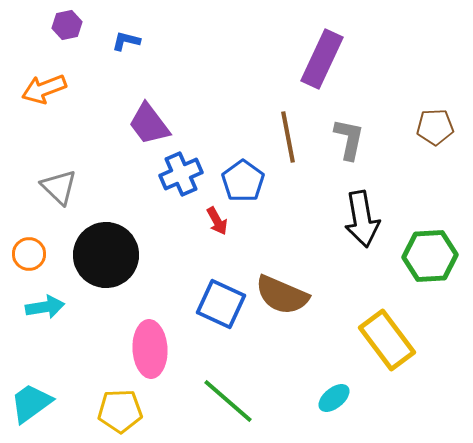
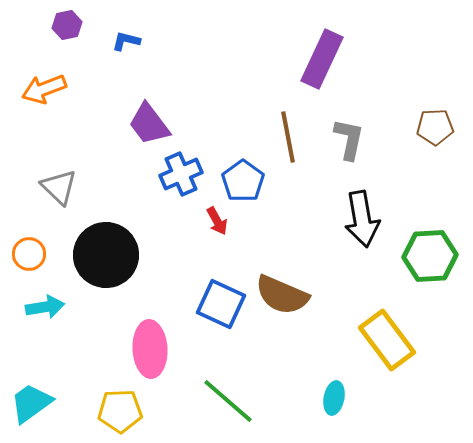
cyan ellipse: rotated 40 degrees counterclockwise
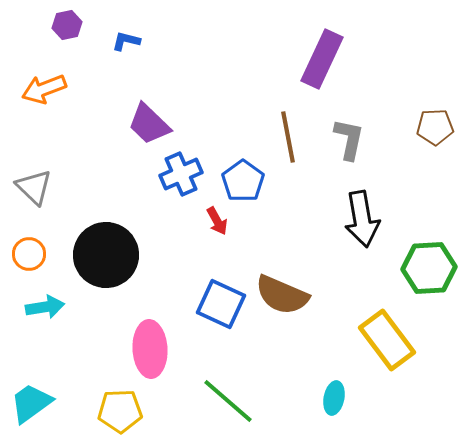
purple trapezoid: rotated 9 degrees counterclockwise
gray triangle: moved 25 px left
green hexagon: moved 1 px left, 12 px down
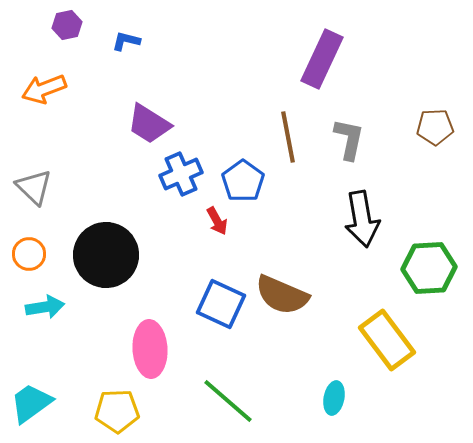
purple trapezoid: rotated 12 degrees counterclockwise
yellow pentagon: moved 3 px left
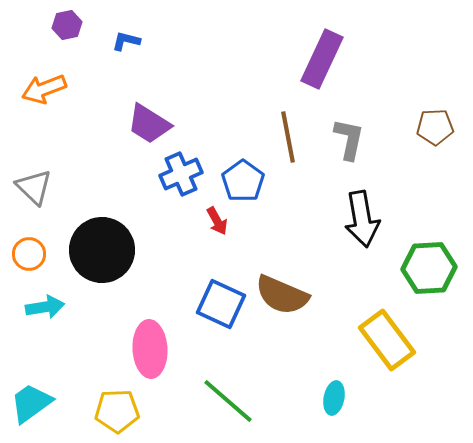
black circle: moved 4 px left, 5 px up
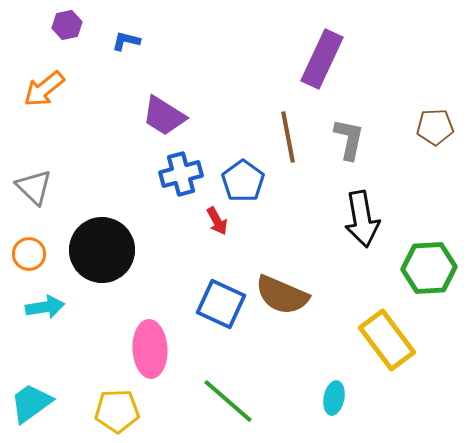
orange arrow: rotated 18 degrees counterclockwise
purple trapezoid: moved 15 px right, 8 px up
blue cross: rotated 9 degrees clockwise
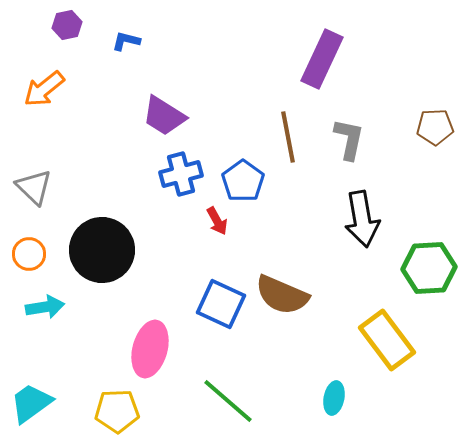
pink ellipse: rotated 18 degrees clockwise
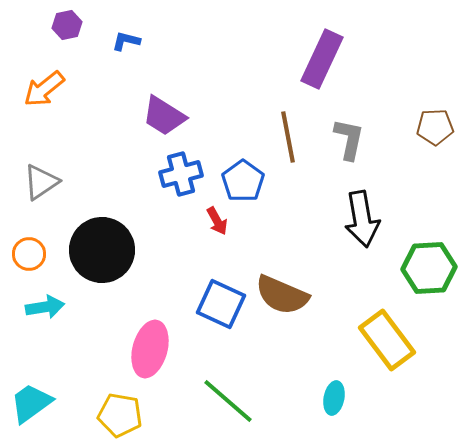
gray triangle: moved 7 px right, 5 px up; rotated 42 degrees clockwise
yellow pentagon: moved 3 px right, 4 px down; rotated 12 degrees clockwise
